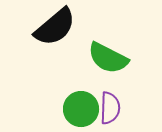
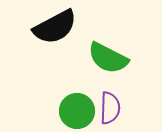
black semicircle: rotated 12 degrees clockwise
green circle: moved 4 px left, 2 px down
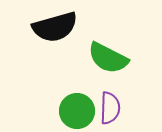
black semicircle: rotated 12 degrees clockwise
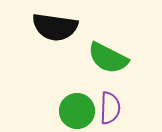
black semicircle: rotated 24 degrees clockwise
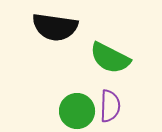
green semicircle: moved 2 px right
purple semicircle: moved 2 px up
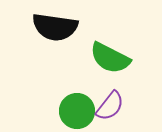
purple semicircle: rotated 36 degrees clockwise
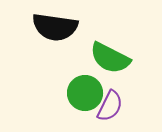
purple semicircle: rotated 12 degrees counterclockwise
green circle: moved 8 px right, 18 px up
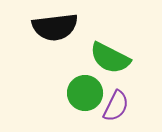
black semicircle: rotated 15 degrees counterclockwise
purple semicircle: moved 6 px right
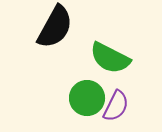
black semicircle: rotated 54 degrees counterclockwise
green circle: moved 2 px right, 5 px down
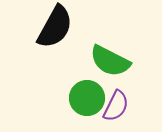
green semicircle: moved 3 px down
